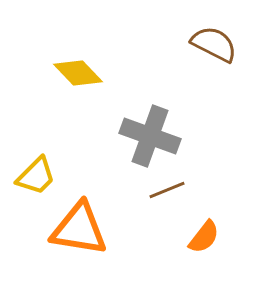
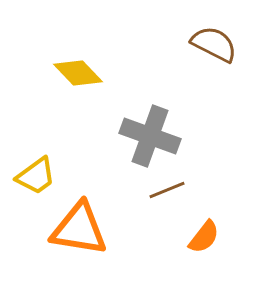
yellow trapezoid: rotated 9 degrees clockwise
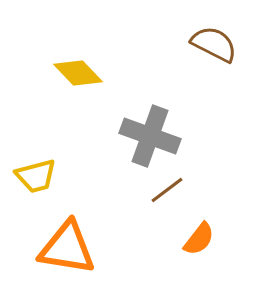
yellow trapezoid: rotated 21 degrees clockwise
brown line: rotated 15 degrees counterclockwise
orange triangle: moved 12 px left, 19 px down
orange semicircle: moved 5 px left, 2 px down
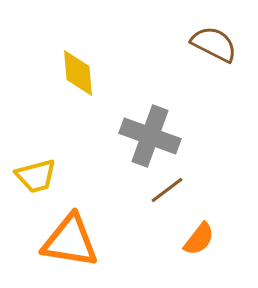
yellow diamond: rotated 39 degrees clockwise
orange triangle: moved 3 px right, 7 px up
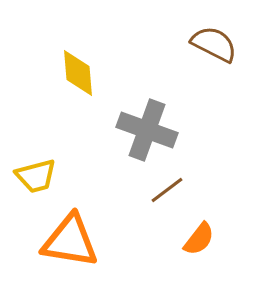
gray cross: moved 3 px left, 6 px up
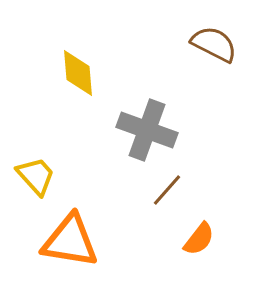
yellow trapezoid: rotated 117 degrees counterclockwise
brown line: rotated 12 degrees counterclockwise
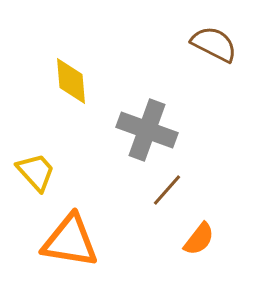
yellow diamond: moved 7 px left, 8 px down
yellow trapezoid: moved 4 px up
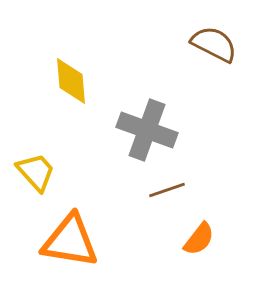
brown line: rotated 30 degrees clockwise
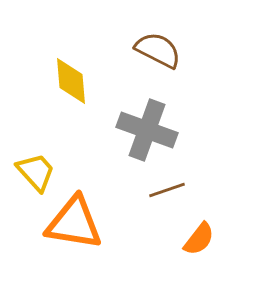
brown semicircle: moved 56 px left, 6 px down
orange triangle: moved 4 px right, 18 px up
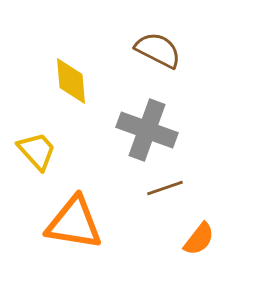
yellow trapezoid: moved 1 px right, 21 px up
brown line: moved 2 px left, 2 px up
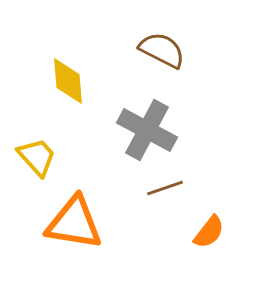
brown semicircle: moved 4 px right
yellow diamond: moved 3 px left
gray cross: rotated 8 degrees clockwise
yellow trapezoid: moved 6 px down
orange semicircle: moved 10 px right, 7 px up
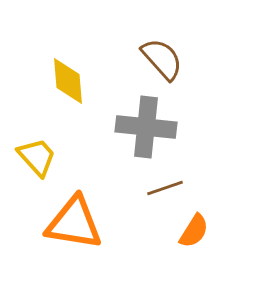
brown semicircle: moved 9 px down; rotated 21 degrees clockwise
gray cross: moved 1 px left, 3 px up; rotated 22 degrees counterclockwise
orange semicircle: moved 15 px left, 1 px up; rotated 6 degrees counterclockwise
